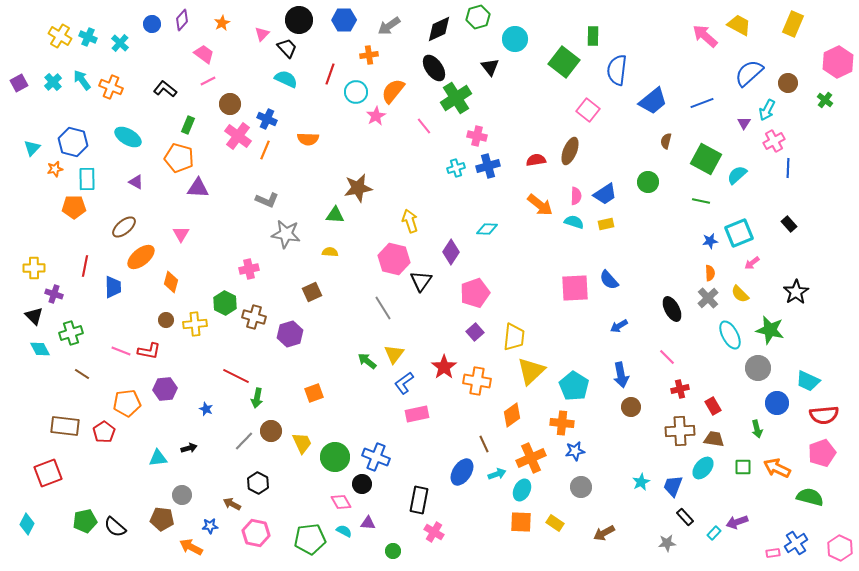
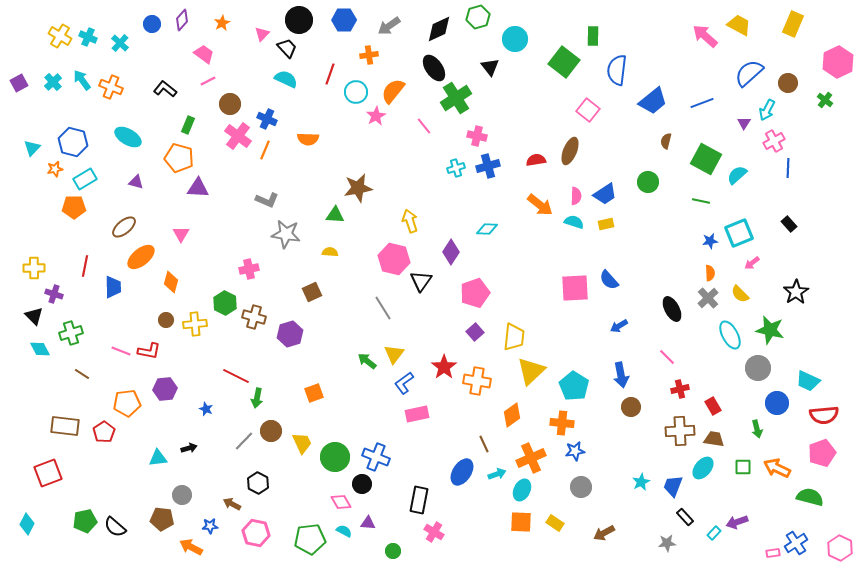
cyan rectangle at (87, 179): moved 2 px left; rotated 60 degrees clockwise
purple triangle at (136, 182): rotated 14 degrees counterclockwise
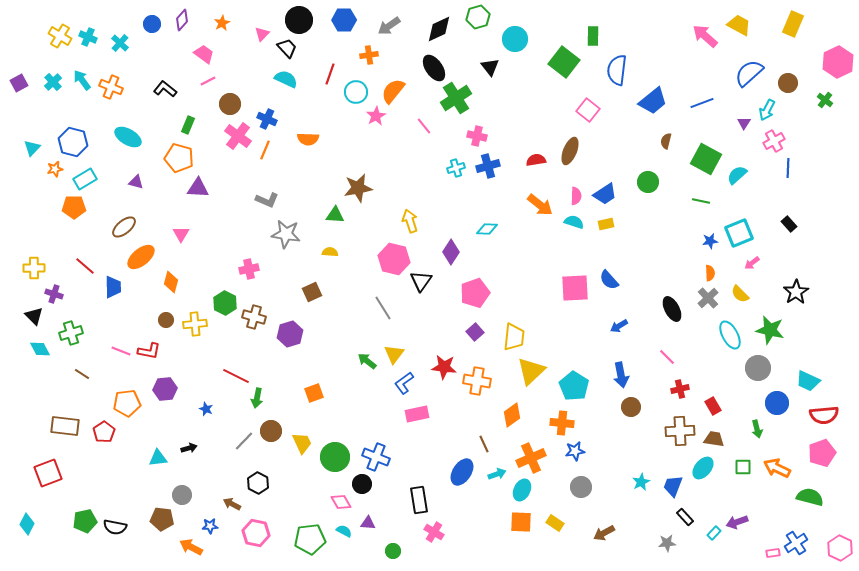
red line at (85, 266): rotated 60 degrees counterclockwise
red star at (444, 367): rotated 30 degrees counterclockwise
black rectangle at (419, 500): rotated 20 degrees counterclockwise
black semicircle at (115, 527): rotated 30 degrees counterclockwise
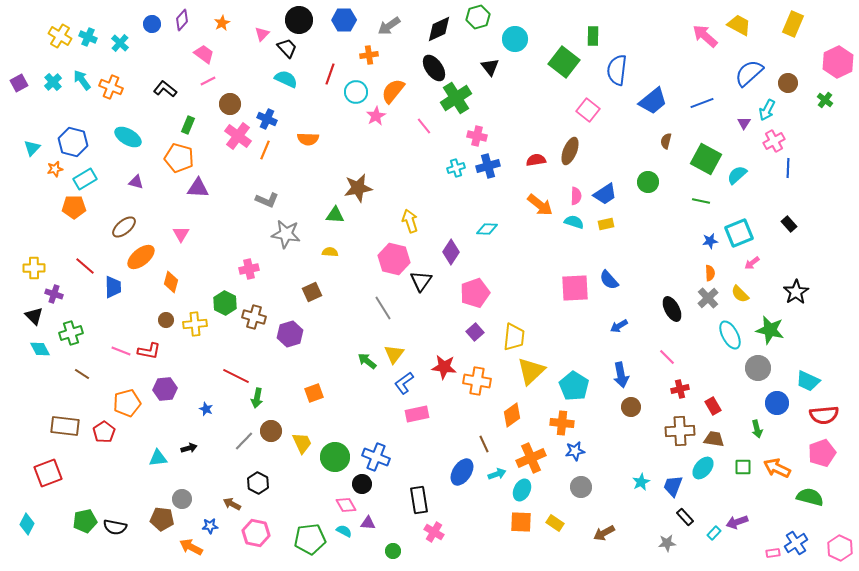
orange pentagon at (127, 403): rotated 8 degrees counterclockwise
gray circle at (182, 495): moved 4 px down
pink diamond at (341, 502): moved 5 px right, 3 px down
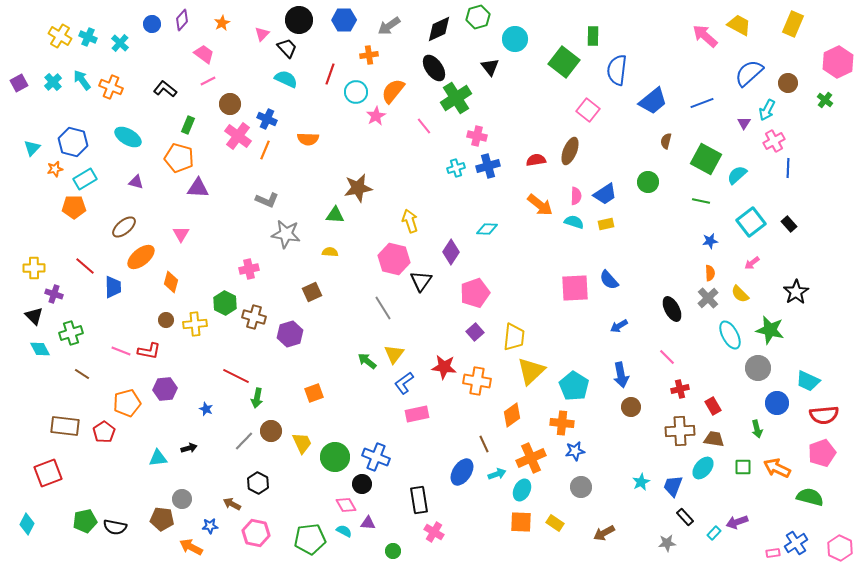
cyan square at (739, 233): moved 12 px right, 11 px up; rotated 16 degrees counterclockwise
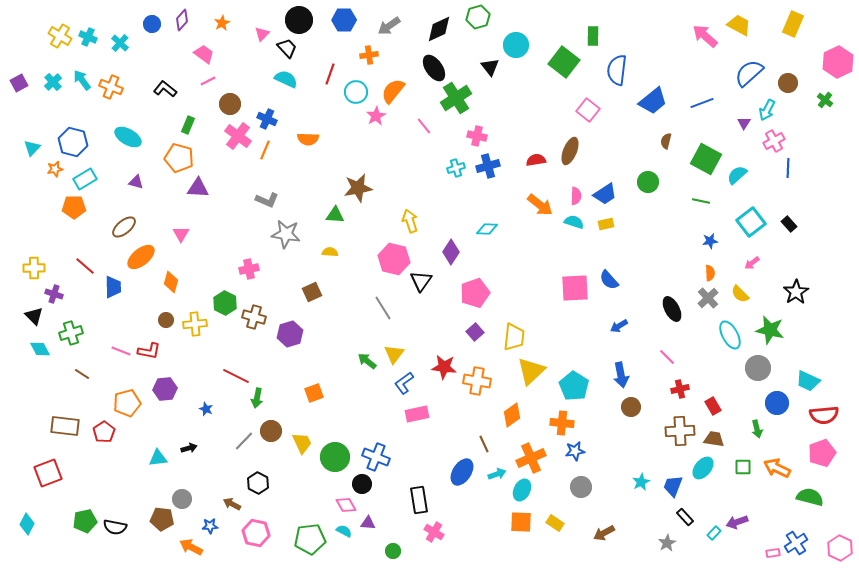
cyan circle at (515, 39): moved 1 px right, 6 px down
gray star at (667, 543): rotated 24 degrees counterclockwise
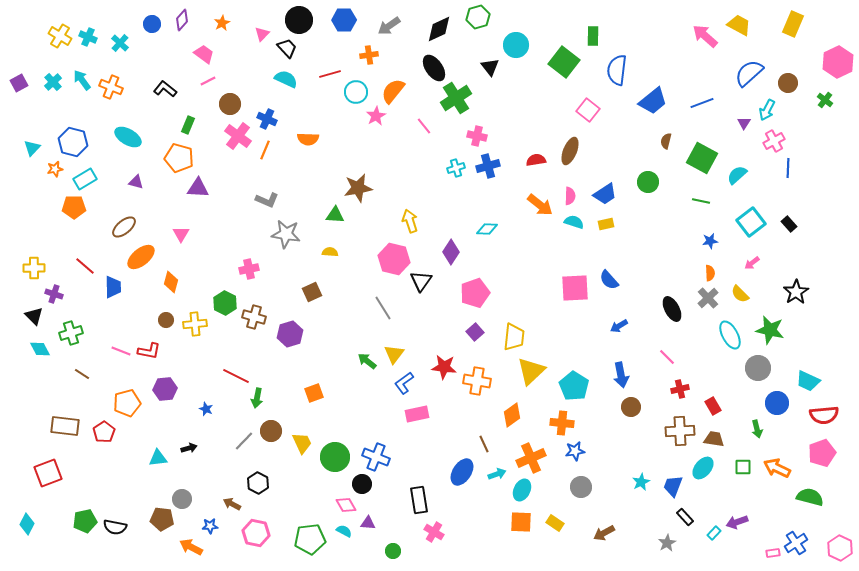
red line at (330, 74): rotated 55 degrees clockwise
green square at (706, 159): moved 4 px left, 1 px up
pink semicircle at (576, 196): moved 6 px left
